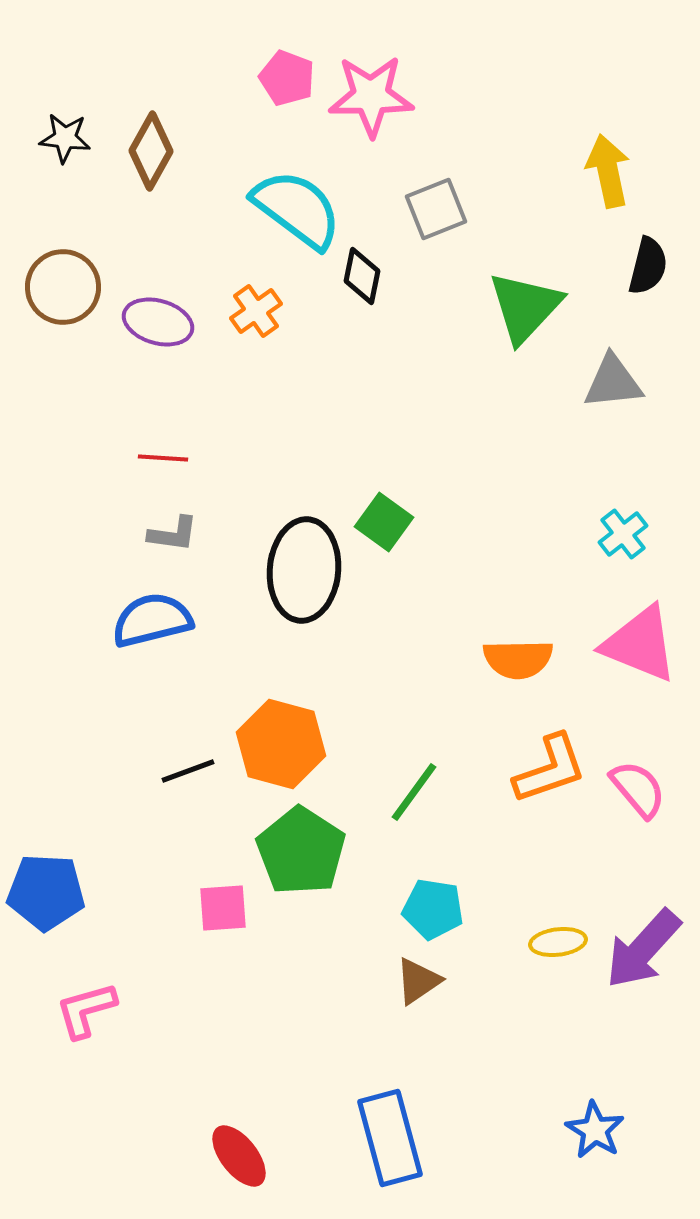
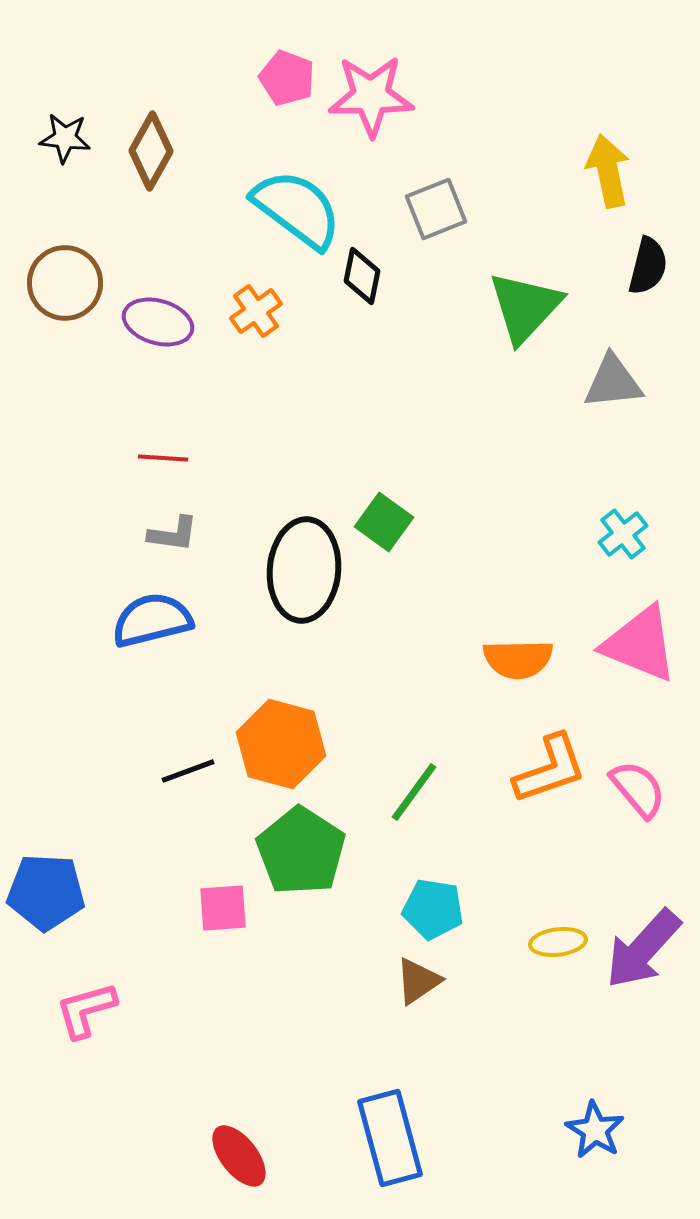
brown circle: moved 2 px right, 4 px up
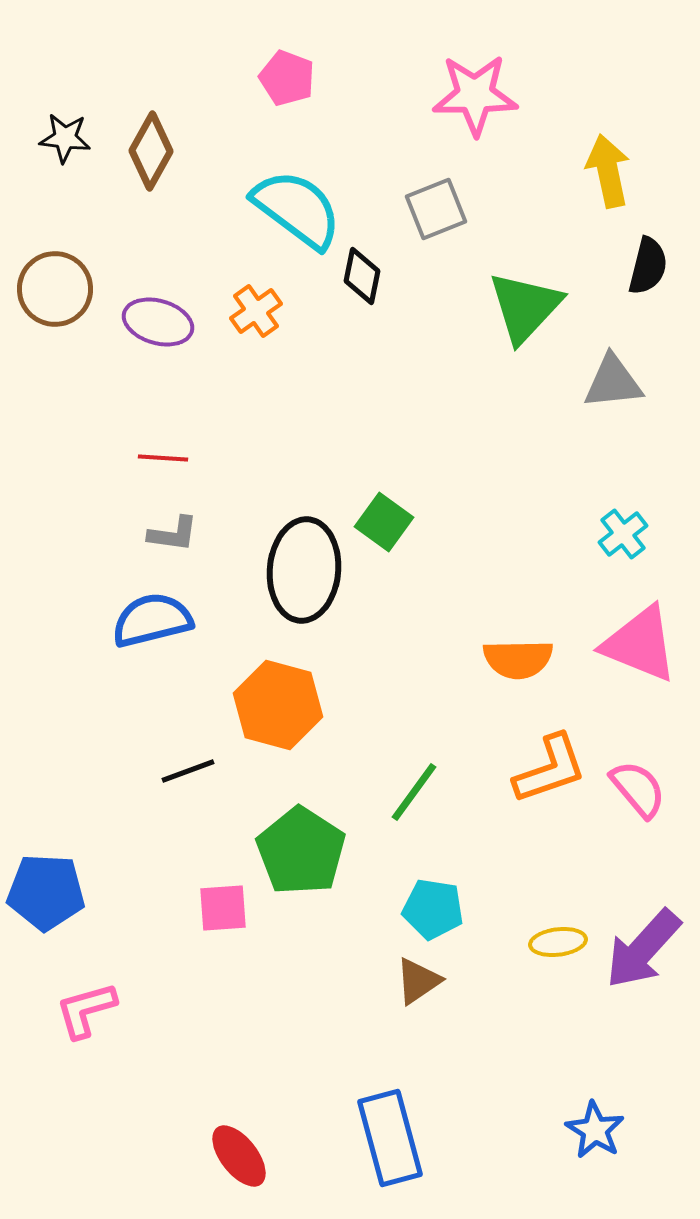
pink star: moved 104 px right, 1 px up
brown circle: moved 10 px left, 6 px down
orange hexagon: moved 3 px left, 39 px up
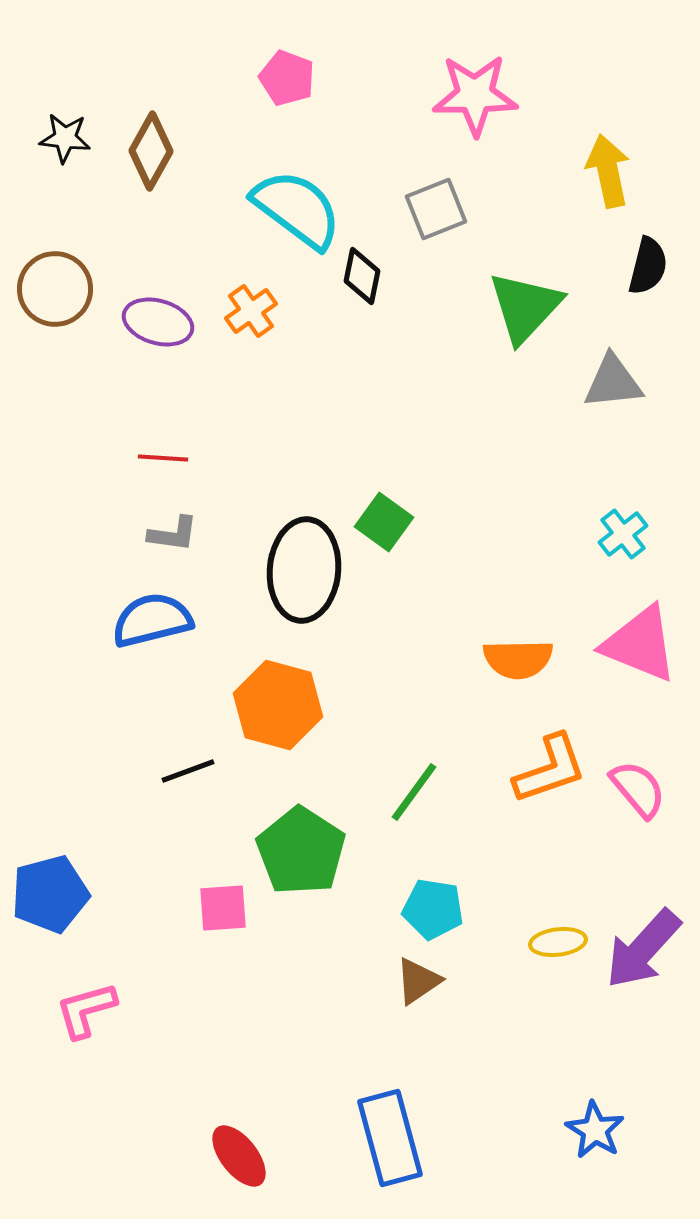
orange cross: moved 5 px left
blue pentagon: moved 4 px right, 2 px down; rotated 18 degrees counterclockwise
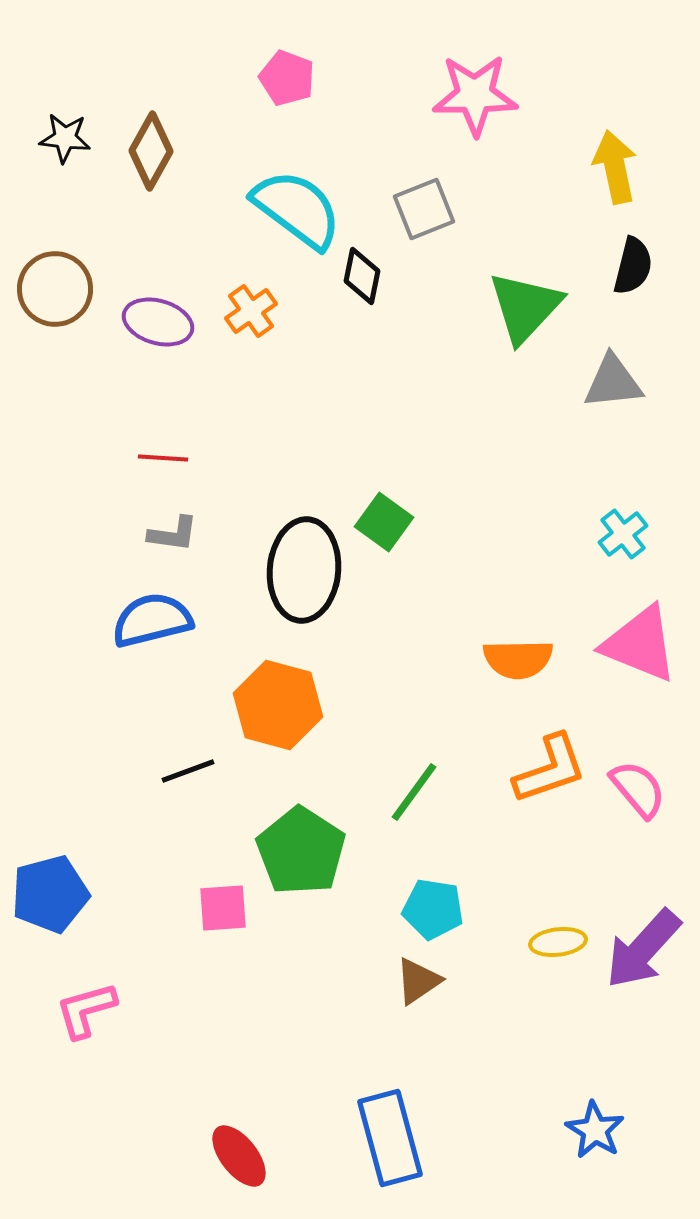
yellow arrow: moved 7 px right, 4 px up
gray square: moved 12 px left
black semicircle: moved 15 px left
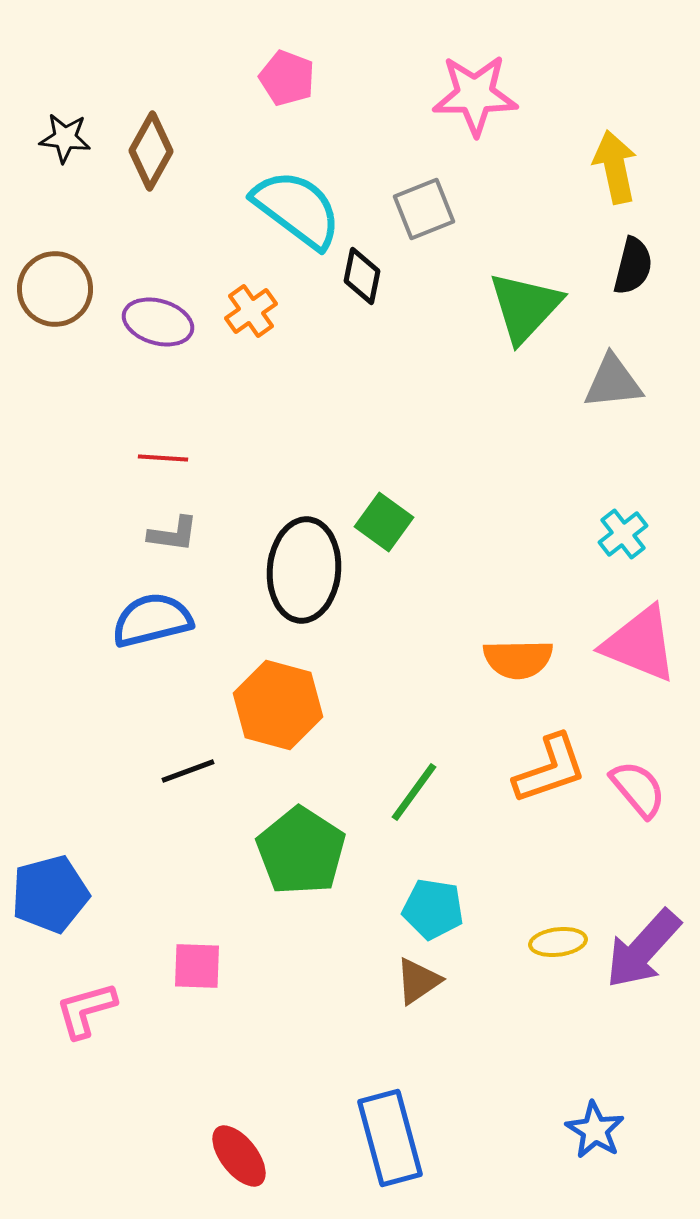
pink square: moved 26 px left, 58 px down; rotated 6 degrees clockwise
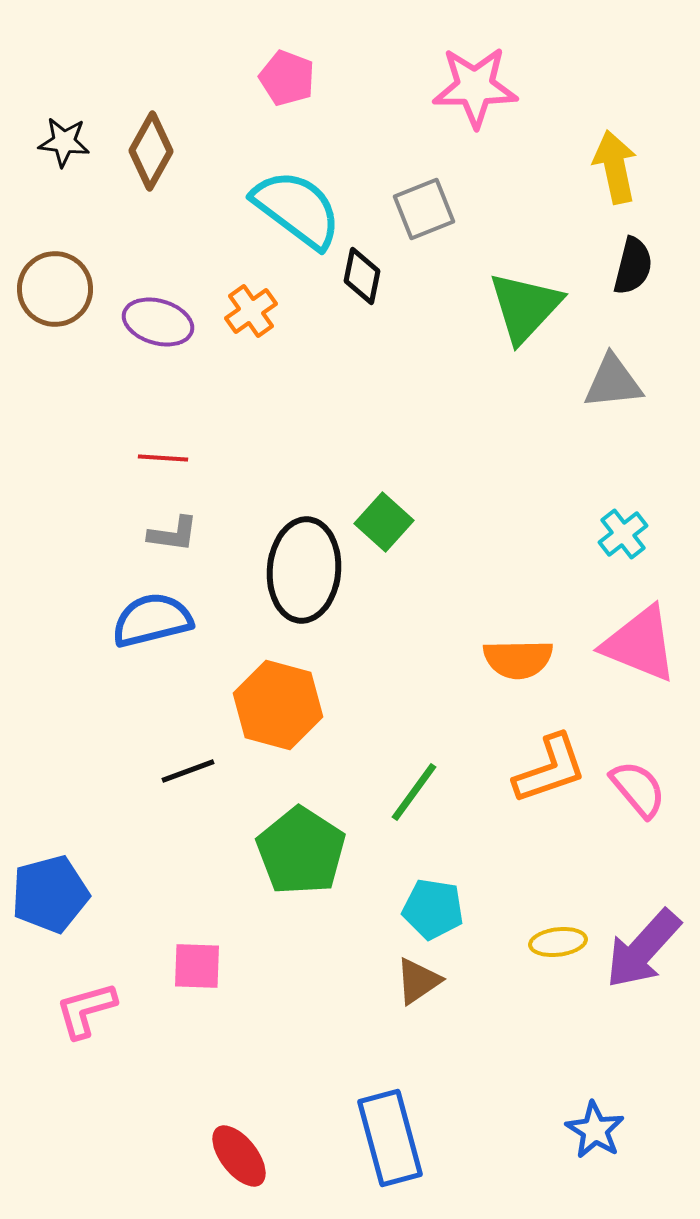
pink star: moved 8 px up
black star: moved 1 px left, 4 px down
green square: rotated 6 degrees clockwise
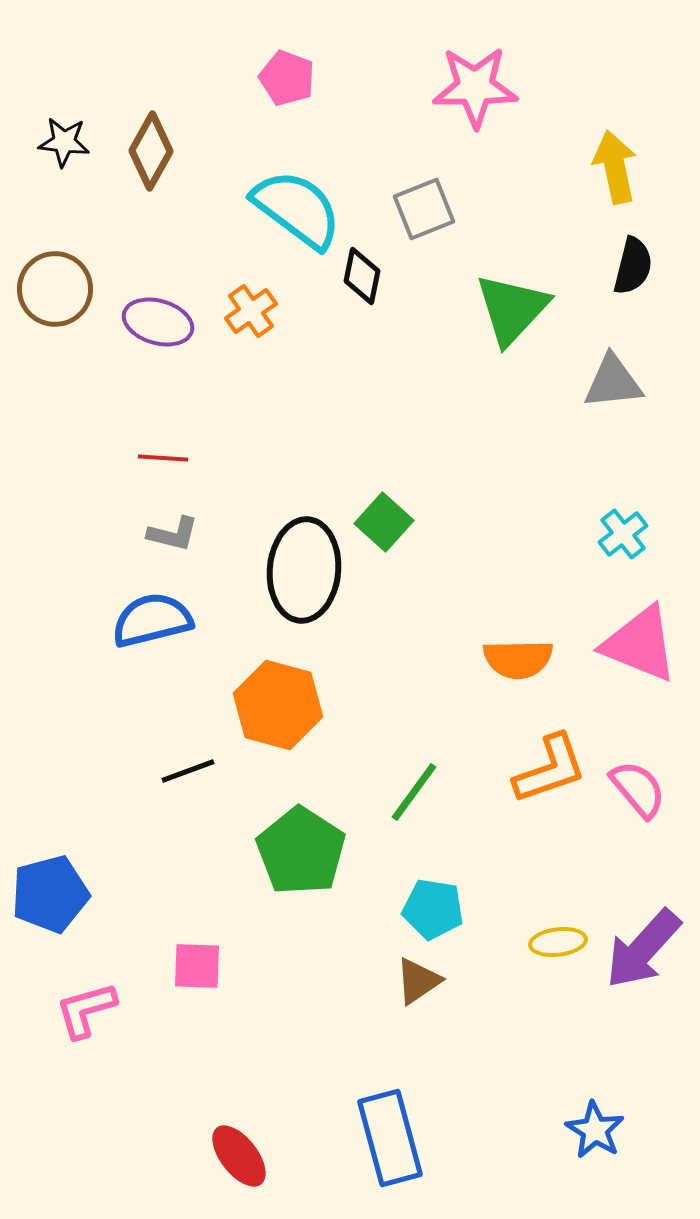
green triangle: moved 13 px left, 2 px down
gray L-shape: rotated 6 degrees clockwise
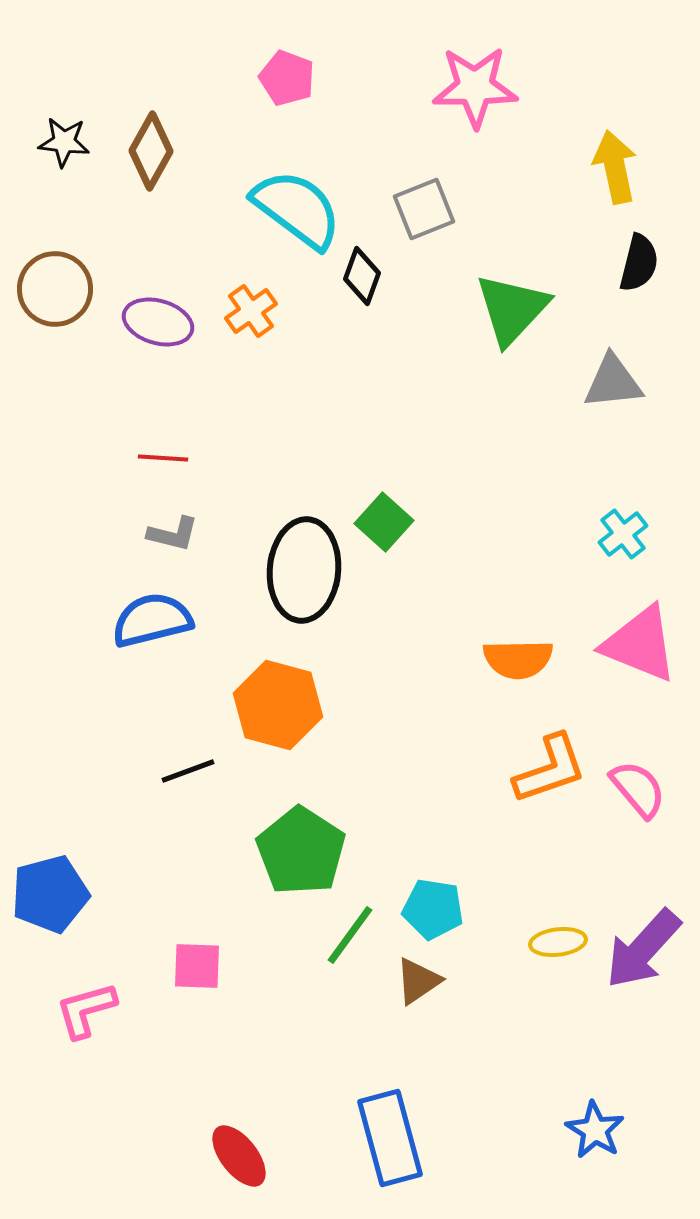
black semicircle: moved 6 px right, 3 px up
black diamond: rotated 8 degrees clockwise
green line: moved 64 px left, 143 px down
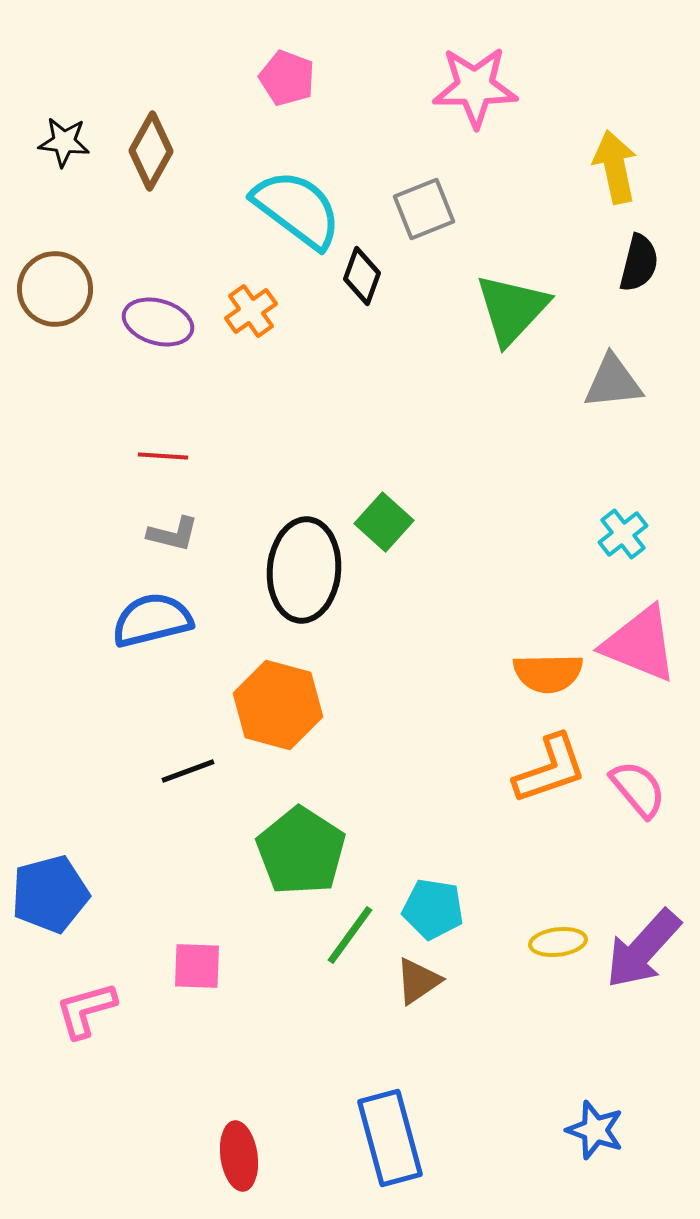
red line: moved 2 px up
orange semicircle: moved 30 px right, 14 px down
blue star: rotated 12 degrees counterclockwise
red ellipse: rotated 30 degrees clockwise
